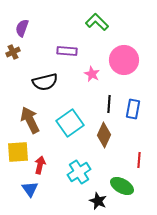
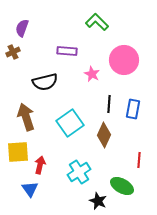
brown arrow: moved 4 px left, 3 px up; rotated 8 degrees clockwise
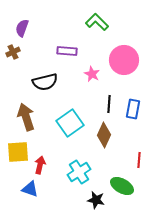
blue triangle: rotated 36 degrees counterclockwise
black star: moved 2 px left, 1 px up; rotated 12 degrees counterclockwise
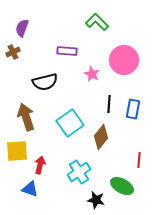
brown diamond: moved 3 px left, 2 px down; rotated 15 degrees clockwise
yellow square: moved 1 px left, 1 px up
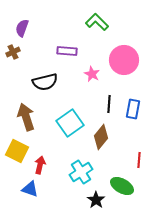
yellow square: rotated 30 degrees clockwise
cyan cross: moved 2 px right
black star: rotated 24 degrees clockwise
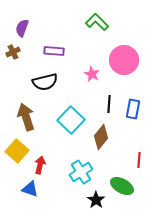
purple rectangle: moved 13 px left
cyan square: moved 1 px right, 3 px up; rotated 12 degrees counterclockwise
yellow square: rotated 15 degrees clockwise
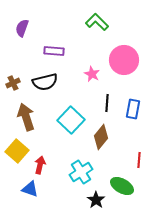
brown cross: moved 31 px down
black line: moved 2 px left, 1 px up
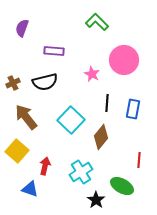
brown arrow: rotated 20 degrees counterclockwise
red arrow: moved 5 px right, 1 px down
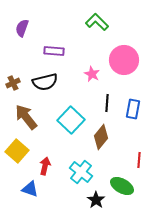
cyan cross: rotated 20 degrees counterclockwise
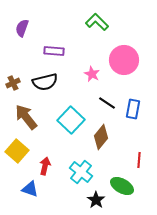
black line: rotated 60 degrees counterclockwise
